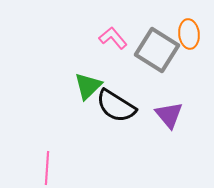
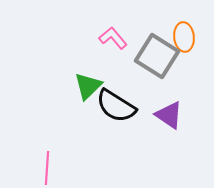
orange ellipse: moved 5 px left, 3 px down
gray square: moved 6 px down
purple triangle: rotated 16 degrees counterclockwise
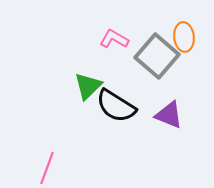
pink L-shape: moved 1 px right, 1 px down; rotated 20 degrees counterclockwise
gray square: rotated 9 degrees clockwise
purple triangle: rotated 12 degrees counterclockwise
pink line: rotated 16 degrees clockwise
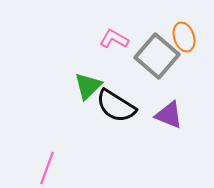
orange ellipse: rotated 12 degrees counterclockwise
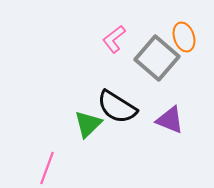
pink L-shape: rotated 68 degrees counterclockwise
gray square: moved 2 px down
green triangle: moved 38 px down
black semicircle: moved 1 px right, 1 px down
purple triangle: moved 1 px right, 5 px down
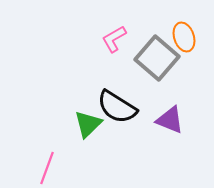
pink L-shape: rotated 8 degrees clockwise
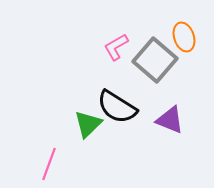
pink L-shape: moved 2 px right, 8 px down
gray square: moved 2 px left, 2 px down
pink line: moved 2 px right, 4 px up
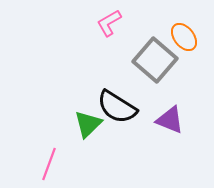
orange ellipse: rotated 20 degrees counterclockwise
pink L-shape: moved 7 px left, 24 px up
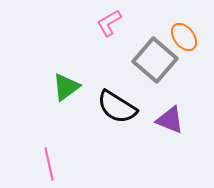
green triangle: moved 22 px left, 37 px up; rotated 8 degrees clockwise
pink line: rotated 32 degrees counterclockwise
